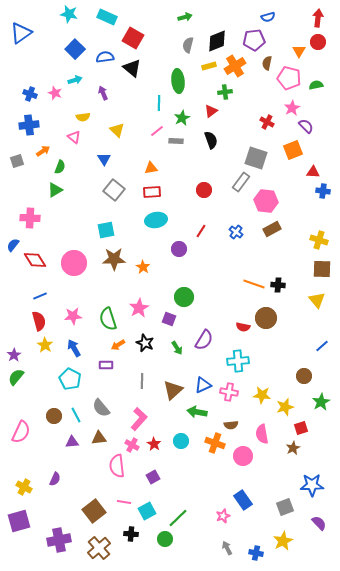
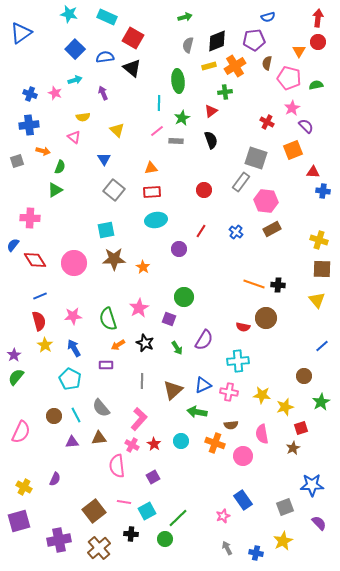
orange arrow at (43, 151): rotated 48 degrees clockwise
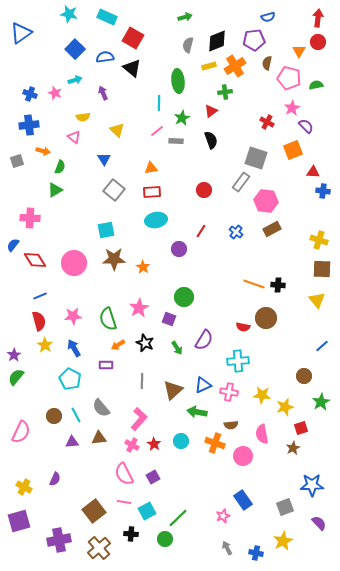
pink semicircle at (117, 466): moved 7 px right, 8 px down; rotated 20 degrees counterclockwise
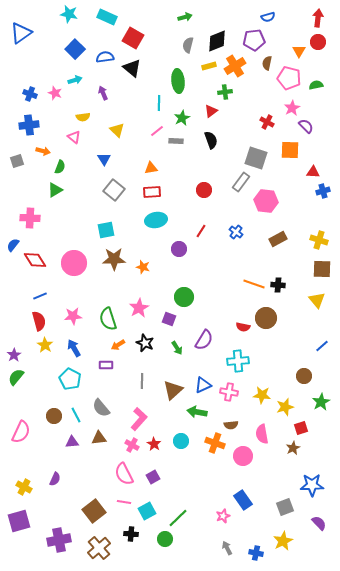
orange square at (293, 150): moved 3 px left; rotated 24 degrees clockwise
blue cross at (323, 191): rotated 24 degrees counterclockwise
brown rectangle at (272, 229): moved 6 px right, 10 px down
orange star at (143, 267): rotated 16 degrees counterclockwise
